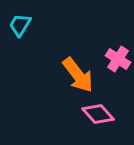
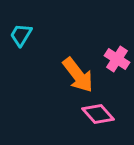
cyan trapezoid: moved 1 px right, 10 px down
pink cross: moved 1 px left
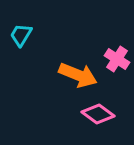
orange arrow: rotated 30 degrees counterclockwise
pink diamond: rotated 12 degrees counterclockwise
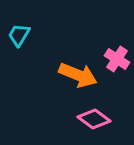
cyan trapezoid: moved 2 px left
pink diamond: moved 4 px left, 5 px down
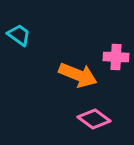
cyan trapezoid: rotated 95 degrees clockwise
pink cross: moved 1 px left, 2 px up; rotated 30 degrees counterclockwise
